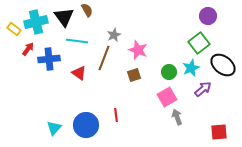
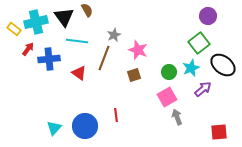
blue circle: moved 1 px left, 1 px down
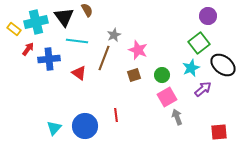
green circle: moved 7 px left, 3 px down
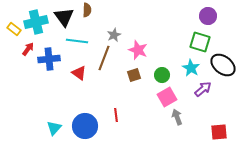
brown semicircle: rotated 32 degrees clockwise
green square: moved 1 px right, 1 px up; rotated 35 degrees counterclockwise
cyan star: rotated 18 degrees counterclockwise
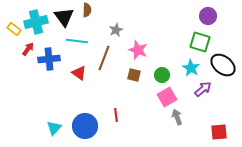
gray star: moved 2 px right, 5 px up
brown square: rotated 32 degrees clockwise
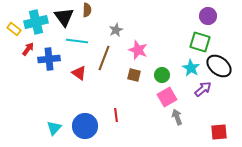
black ellipse: moved 4 px left, 1 px down
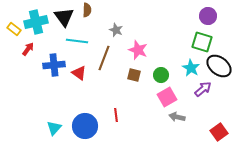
gray star: rotated 24 degrees counterclockwise
green square: moved 2 px right
blue cross: moved 5 px right, 6 px down
green circle: moved 1 px left
gray arrow: rotated 56 degrees counterclockwise
red square: rotated 30 degrees counterclockwise
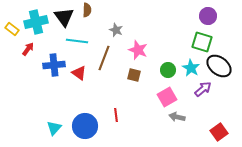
yellow rectangle: moved 2 px left
green circle: moved 7 px right, 5 px up
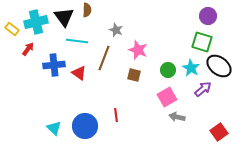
cyan triangle: rotated 28 degrees counterclockwise
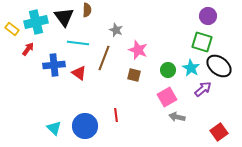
cyan line: moved 1 px right, 2 px down
